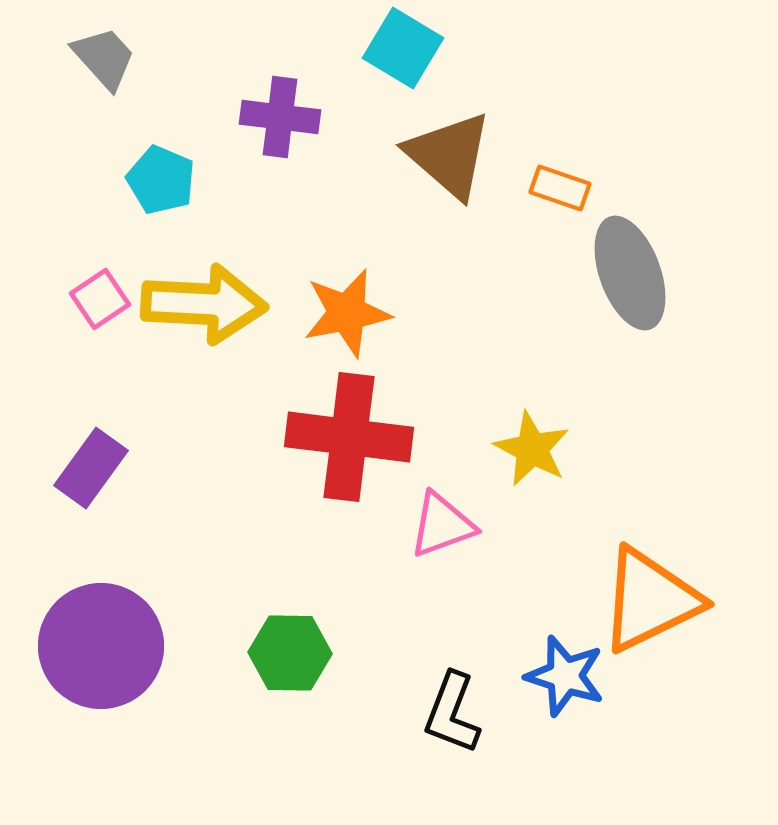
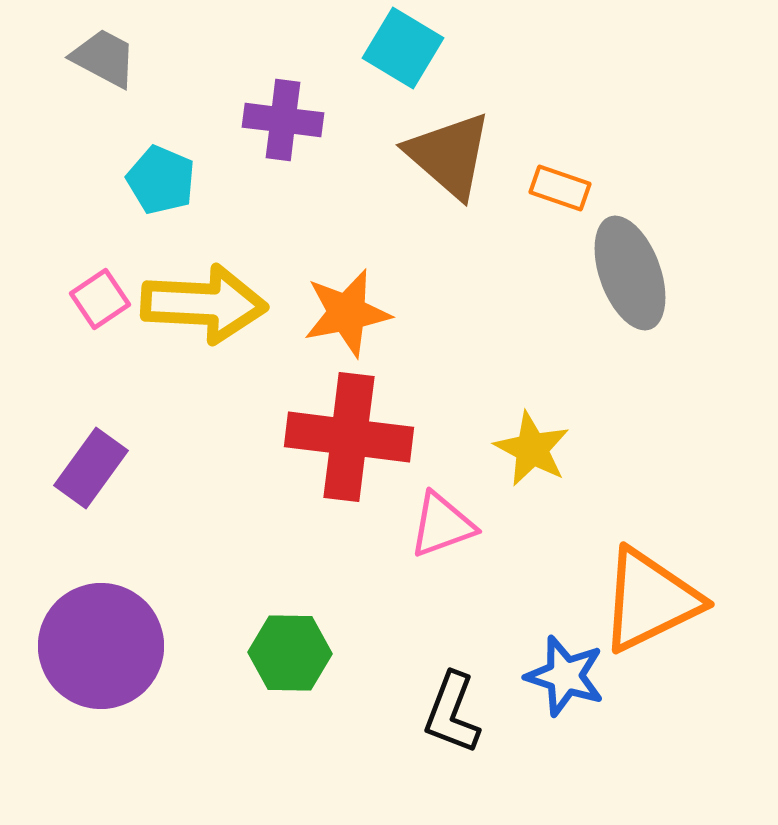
gray trapezoid: rotated 20 degrees counterclockwise
purple cross: moved 3 px right, 3 px down
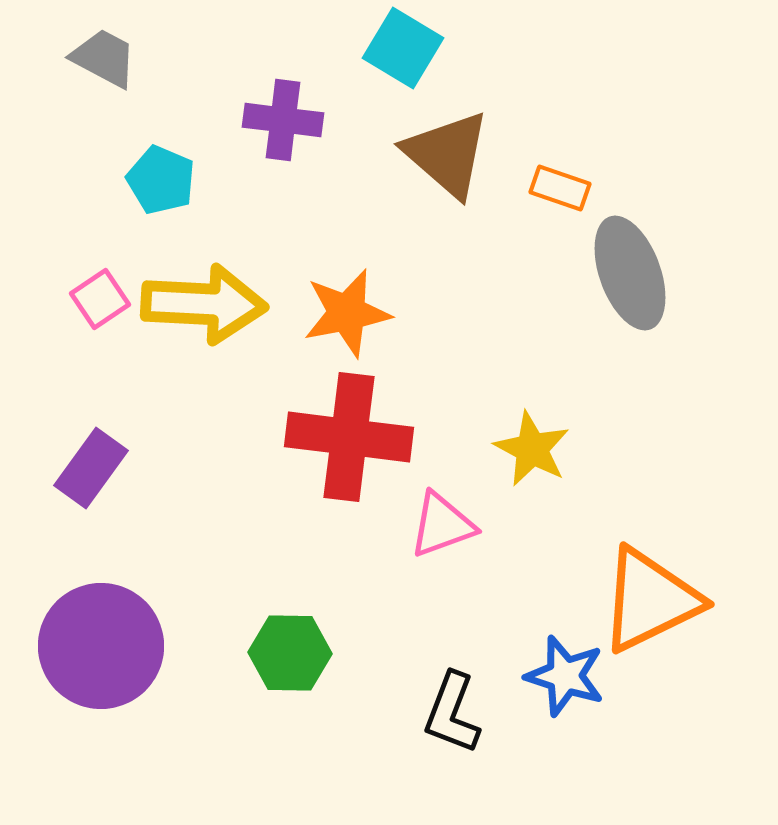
brown triangle: moved 2 px left, 1 px up
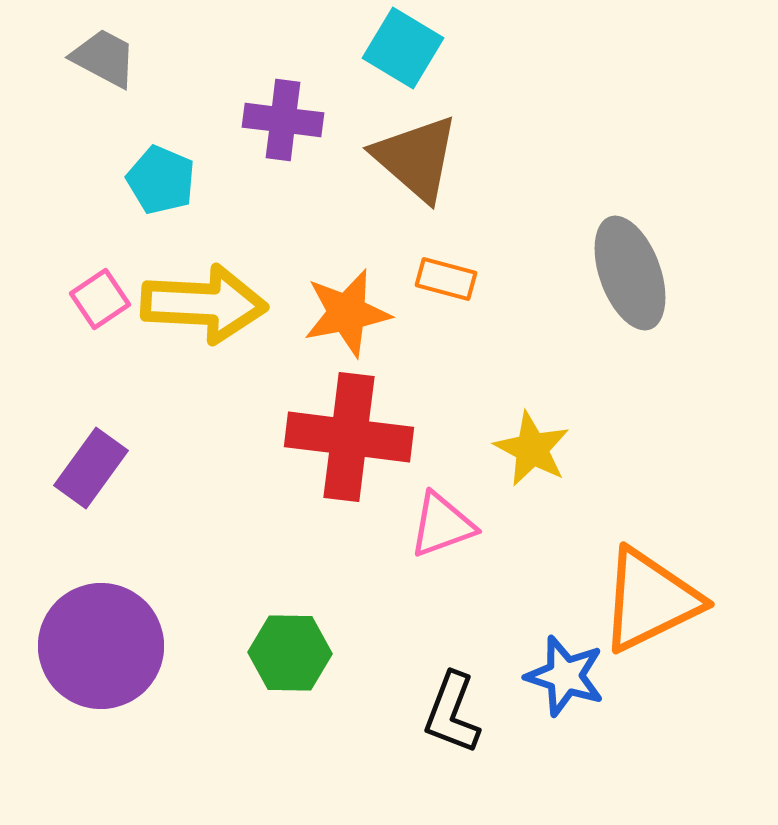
brown triangle: moved 31 px left, 4 px down
orange rectangle: moved 114 px left, 91 px down; rotated 4 degrees counterclockwise
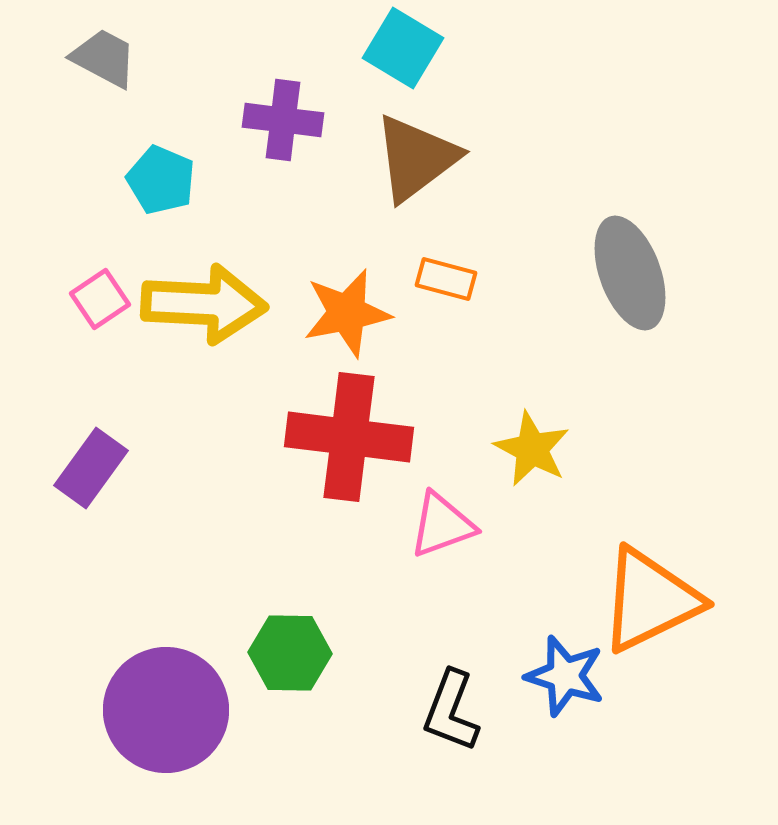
brown triangle: rotated 42 degrees clockwise
purple circle: moved 65 px right, 64 px down
black L-shape: moved 1 px left, 2 px up
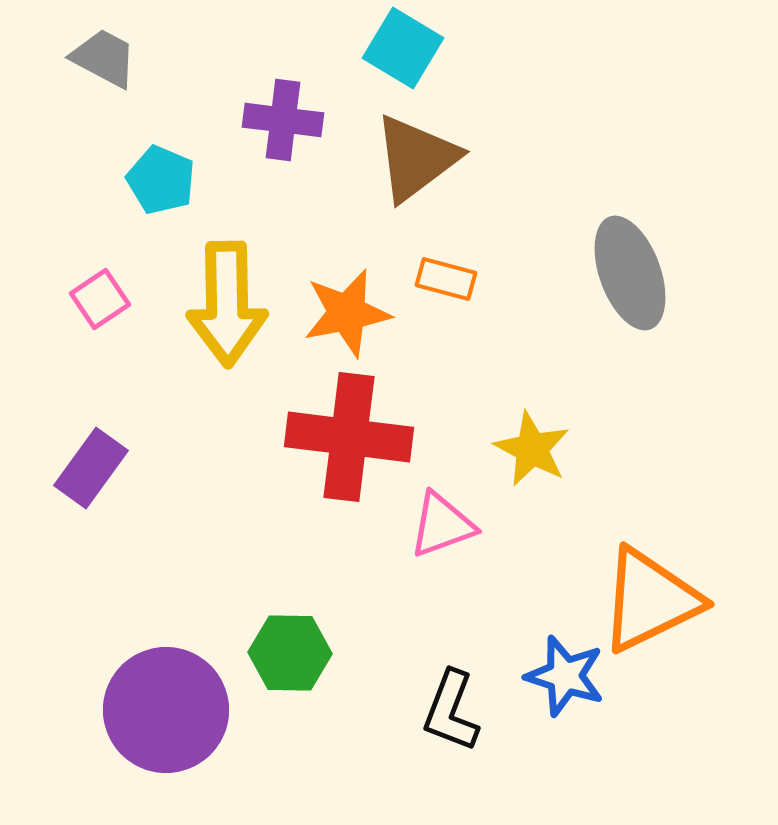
yellow arrow: moved 23 px right; rotated 86 degrees clockwise
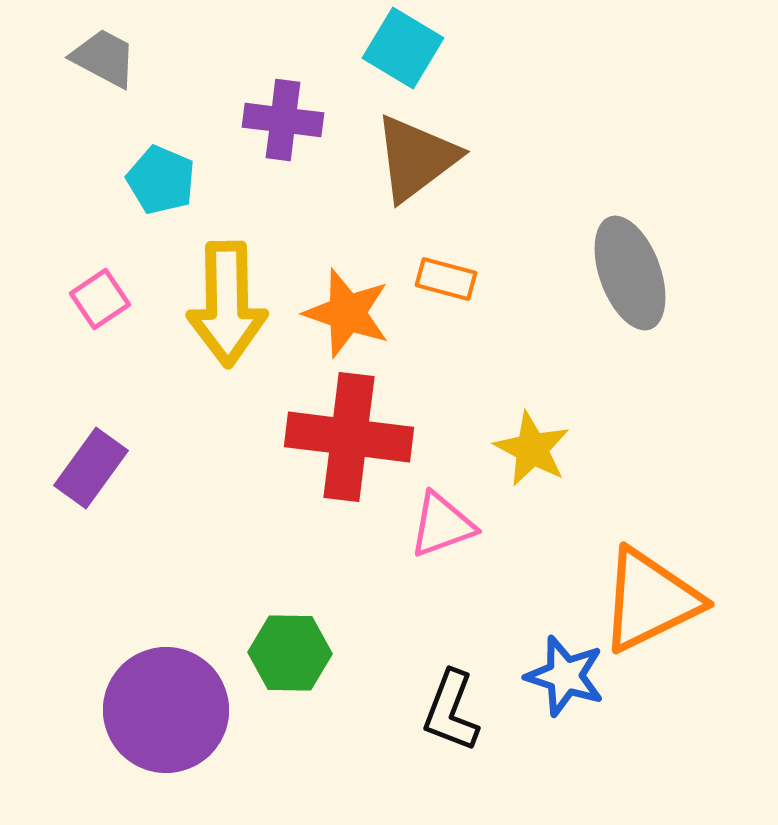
orange star: rotated 30 degrees clockwise
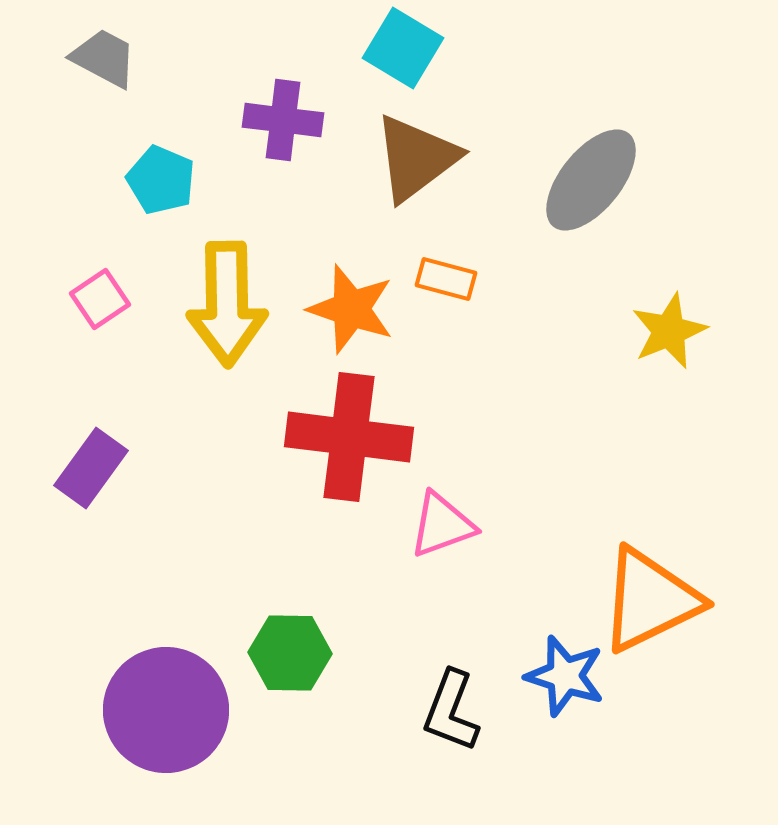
gray ellipse: moved 39 px left, 93 px up; rotated 59 degrees clockwise
orange star: moved 4 px right, 4 px up
yellow star: moved 137 px right, 118 px up; rotated 22 degrees clockwise
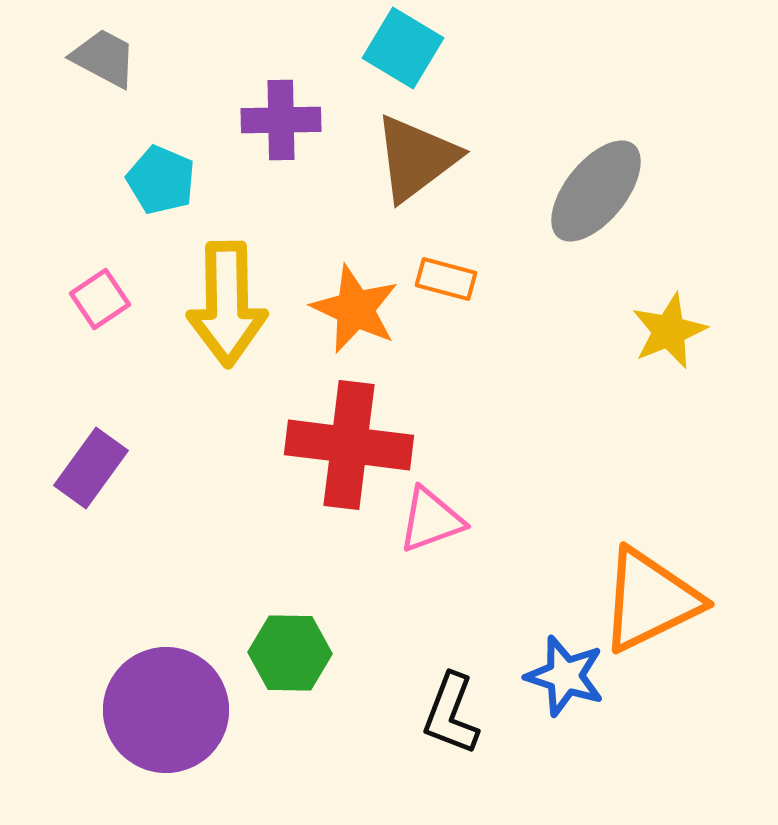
purple cross: moved 2 px left; rotated 8 degrees counterclockwise
gray ellipse: moved 5 px right, 11 px down
orange star: moved 4 px right; rotated 6 degrees clockwise
red cross: moved 8 px down
pink triangle: moved 11 px left, 5 px up
black L-shape: moved 3 px down
